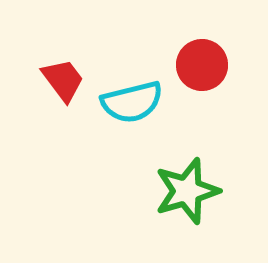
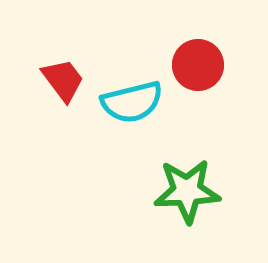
red circle: moved 4 px left
green star: rotated 14 degrees clockwise
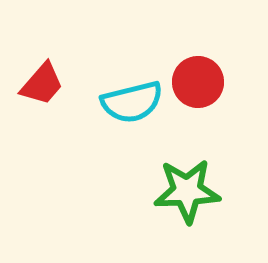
red circle: moved 17 px down
red trapezoid: moved 21 px left, 4 px down; rotated 78 degrees clockwise
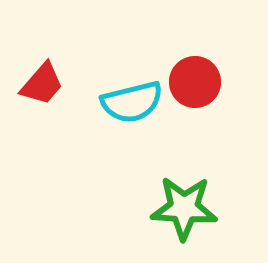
red circle: moved 3 px left
green star: moved 3 px left, 17 px down; rotated 6 degrees clockwise
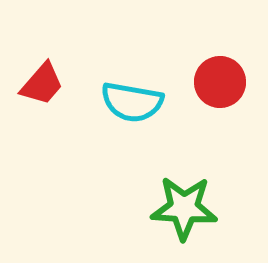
red circle: moved 25 px right
cyan semicircle: rotated 24 degrees clockwise
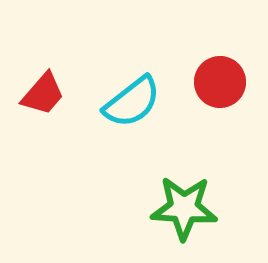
red trapezoid: moved 1 px right, 10 px down
cyan semicircle: rotated 48 degrees counterclockwise
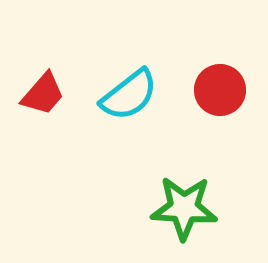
red circle: moved 8 px down
cyan semicircle: moved 3 px left, 7 px up
